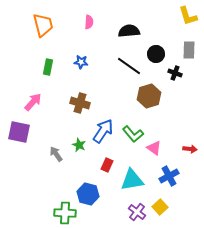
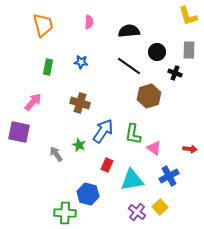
black circle: moved 1 px right, 2 px up
green L-shape: rotated 50 degrees clockwise
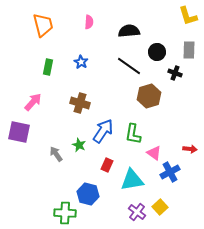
blue star: rotated 24 degrees clockwise
pink triangle: moved 5 px down
blue cross: moved 1 px right, 4 px up
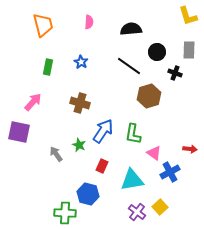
black semicircle: moved 2 px right, 2 px up
red rectangle: moved 5 px left, 1 px down
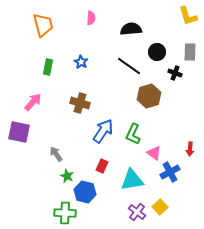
pink semicircle: moved 2 px right, 4 px up
gray rectangle: moved 1 px right, 2 px down
green L-shape: rotated 15 degrees clockwise
green star: moved 12 px left, 31 px down
red arrow: rotated 88 degrees clockwise
blue hexagon: moved 3 px left, 2 px up
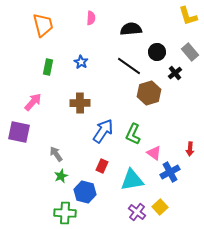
gray rectangle: rotated 42 degrees counterclockwise
black cross: rotated 32 degrees clockwise
brown hexagon: moved 3 px up
brown cross: rotated 18 degrees counterclockwise
green star: moved 6 px left; rotated 24 degrees clockwise
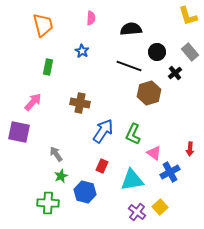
blue star: moved 1 px right, 11 px up
black line: rotated 15 degrees counterclockwise
brown cross: rotated 12 degrees clockwise
green cross: moved 17 px left, 10 px up
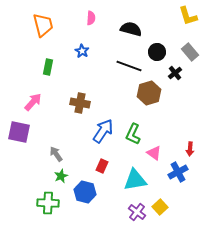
black semicircle: rotated 20 degrees clockwise
blue cross: moved 8 px right
cyan triangle: moved 3 px right
